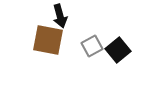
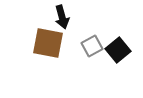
black arrow: moved 2 px right, 1 px down
brown square: moved 3 px down
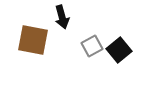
brown square: moved 15 px left, 3 px up
black square: moved 1 px right
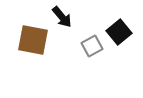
black arrow: rotated 25 degrees counterclockwise
black square: moved 18 px up
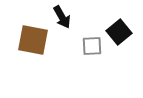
black arrow: rotated 10 degrees clockwise
gray square: rotated 25 degrees clockwise
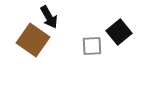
black arrow: moved 13 px left
brown square: rotated 24 degrees clockwise
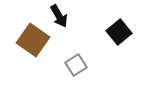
black arrow: moved 10 px right, 1 px up
gray square: moved 16 px left, 19 px down; rotated 30 degrees counterclockwise
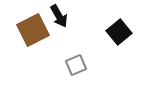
brown square: moved 10 px up; rotated 28 degrees clockwise
gray square: rotated 10 degrees clockwise
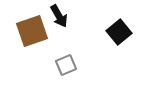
brown square: moved 1 px left, 1 px down; rotated 8 degrees clockwise
gray square: moved 10 px left
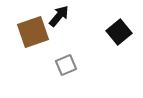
black arrow: rotated 110 degrees counterclockwise
brown square: moved 1 px right, 1 px down
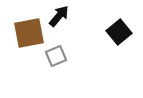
brown square: moved 4 px left, 1 px down; rotated 8 degrees clockwise
gray square: moved 10 px left, 9 px up
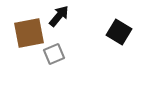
black square: rotated 20 degrees counterclockwise
gray square: moved 2 px left, 2 px up
